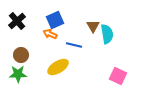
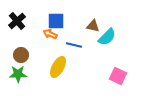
blue square: moved 1 px right, 1 px down; rotated 24 degrees clockwise
brown triangle: rotated 48 degrees counterclockwise
cyan semicircle: moved 3 px down; rotated 54 degrees clockwise
yellow ellipse: rotated 30 degrees counterclockwise
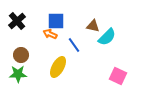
blue line: rotated 42 degrees clockwise
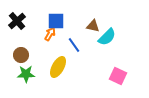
orange arrow: rotated 96 degrees clockwise
green star: moved 8 px right
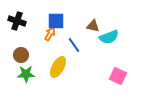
black cross: rotated 30 degrees counterclockwise
cyan semicircle: moved 2 px right; rotated 24 degrees clockwise
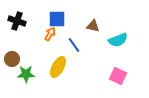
blue square: moved 1 px right, 2 px up
cyan semicircle: moved 9 px right, 3 px down
brown circle: moved 9 px left, 4 px down
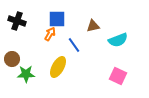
brown triangle: rotated 24 degrees counterclockwise
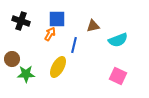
black cross: moved 4 px right
blue line: rotated 49 degrees clockwise
